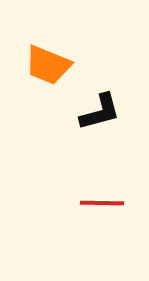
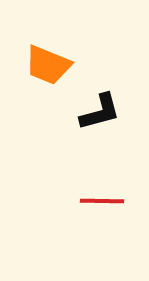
red line: moved 2 px up
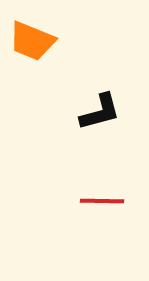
orange trapezoid: moved 16 px left, 24 px up
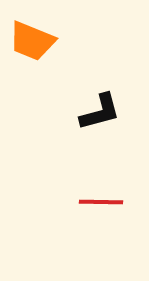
red line: moved 1 px left, 1 px down
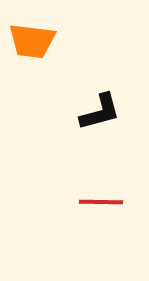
orange trapezoid: rotated 15 degrees counterclockwise
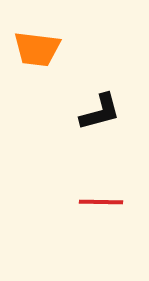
orange trapezoid: moved 5 px right, 8 px down
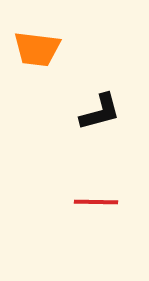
red line: moved 5 px left
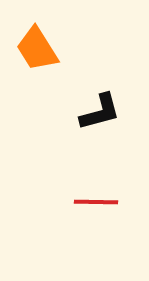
orange trapezoid: rotated 51 degrees clockwise
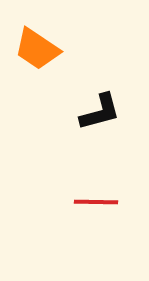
orange trapezoid: rotated 24 degrees counterclockwise
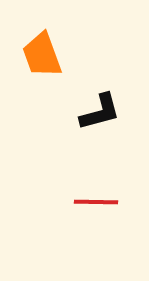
orange trapezoid: moved 5 px right, 6 px down; rotated 36 degrees clockwise
